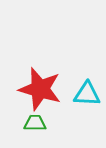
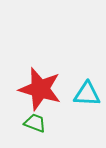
green trapezoid: rotated 20 degrees clockwise
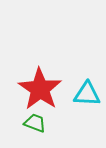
red star: rotated 18 degrees clockwise
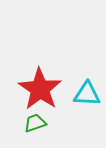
green trapezoid: rotated 40 degrees counterclockwise
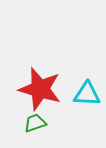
red star: rotated 18 degrees counterclockwise
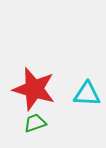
red star: moved 6 px left
